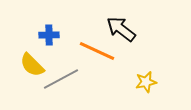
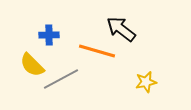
orange line: rotated 9 degrees counterclockwise
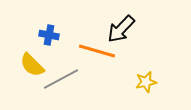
black arrow: rotated 84 degrees counterclockwise
blue cross: rotated 12 degrees clockwise
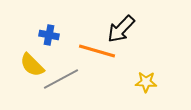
yellow star: rotated 15 degrees clockwise
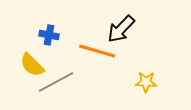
gray line: moved 5 px left, 3 px down
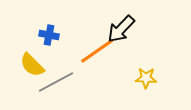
orange line: rotated 51 degrees counterclockwise
yellow star: moved 4 px up
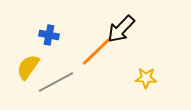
orange line: rotated 9 degrees counterclockwise
yellow semicircle: moved 4 px left, 2 px down; rotated 80 degrees clockwise
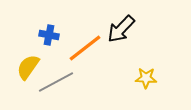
orange line: moved 12 px left, 3 px up; rotated 6 degrees clockwise
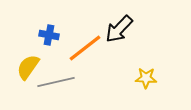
black arrow: moved 2 px left
gray line: rotated 15 degrees clockwise
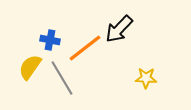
blue cross: moved 1 px right, 5 px down
yellow semicircle: moved 2 px right
gray line: moved 6 px right, 4 px up; rotated 72 degrees clockwise
